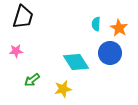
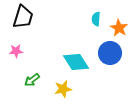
cyan semicircle: moved 5 px up
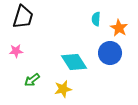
cyan diamond: moved 2 px left
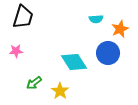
cyan semicircle: rotated 96 degrees counterclockwise
orange star: moved 1 px right, 1 px down; rotated 18 degrees clockwise
blue circle: moved 2 px left
green arrow: moved 2 px right, 3 px down
yellow star: moved 3 px left, 2 px down; rotated 24 degrees counterclockwise
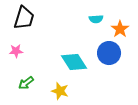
black trapezoid: moved 1 px right, 1 px down
orange star: rotated 12 degrees counterclockwise
blue circle: moved 1 px right
green arrow: moved 8 px left
yellow star: rotated 18 degrees counterclockwise
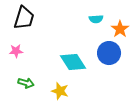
cyan diamond: moved 1 px left
green arrow: rotated 126 degrees counterclockwise
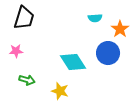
cyan semicircle: moved 1 px left, 1 px up
blue circle: moved 1 px left
green arrow: moved 1 px right, 3 px up
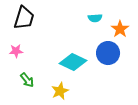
cyan diamond: rotated 32 degrees counterclockwise
green arrow: rotated 35 degrees clockwise
yellow star: rotated 30 degrees clockwise
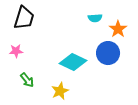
orange star: moved 2 px left
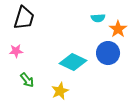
cyan semicircle: moved 3 px right
